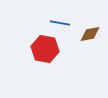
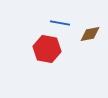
red hexagon: moved 2 px right
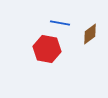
brown diamond: rotated 25 degrees counterclockwise
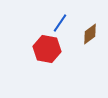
blue line: rotated 66 degrees counterclockwise
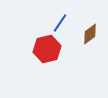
red hexagon: rotated 24 degrees counterclockwise
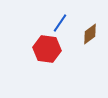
red hexagon: rotated 20 degrees clockwise
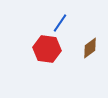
brown diamond: moved 14 px down
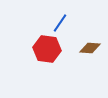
brown diamond: rotated 40 degrees clockwise
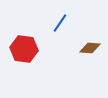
red hexagon: moved 23 px left
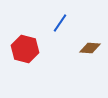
red hexagon: moved 1 px right; rotated 8 degrees clockwise
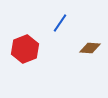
red hexagon: rotated 24 degrees clockwise
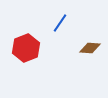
red hexagon: moved 1 px right, 1 px up
